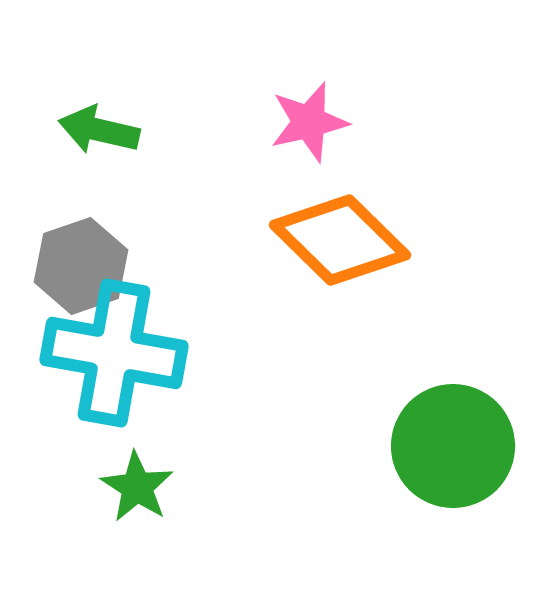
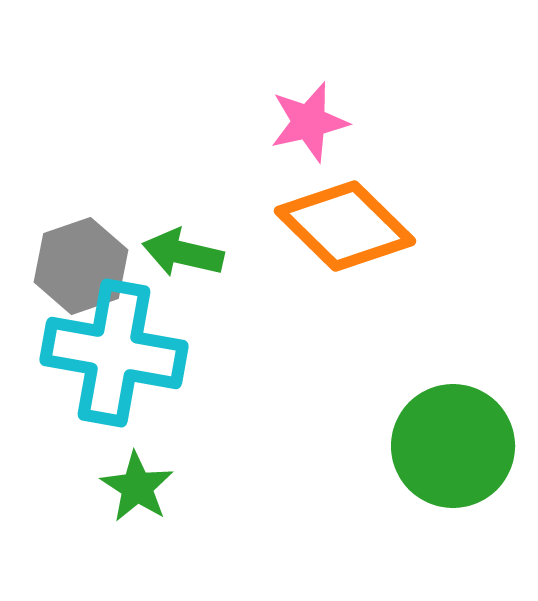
green arrow: moved 84 px right, 123 px down
orange diamond: moved 5 px right, 14 px up
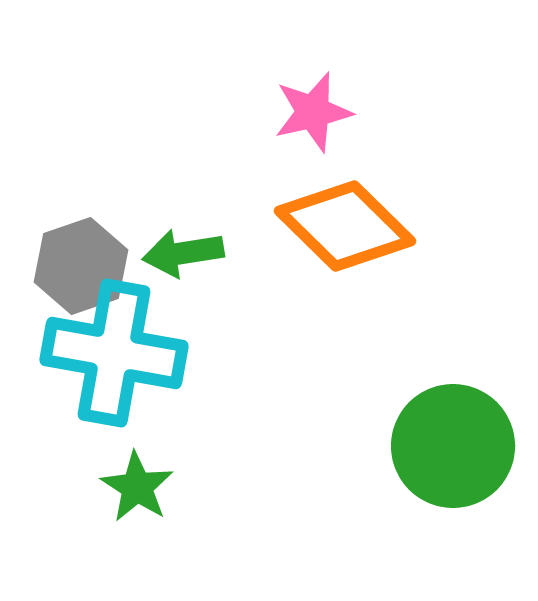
pink star: moved 4 px right, 10 px up
green arrow: rotated 22 degrees counterclockwise
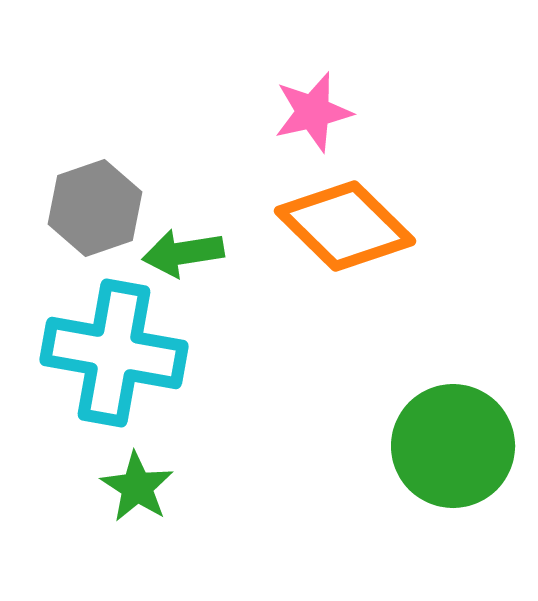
gray hexagon: moved 14 px right, 58 px up
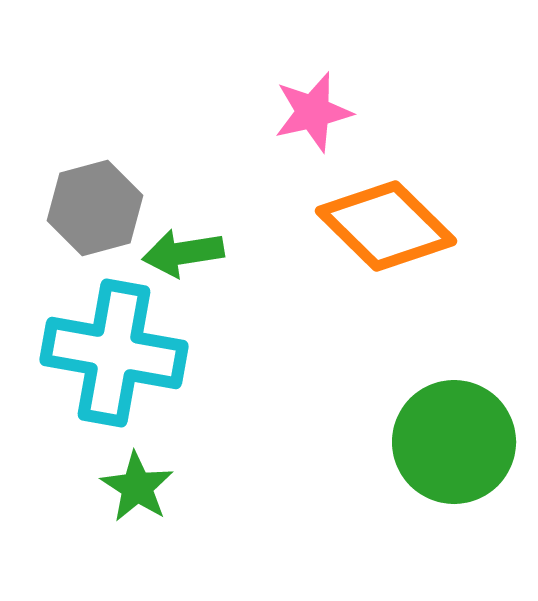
gray hexagon: rotated 4 degrees clockwise
orange diamond: moved 41 px right
green circle: moved 1 px right, 4 px up
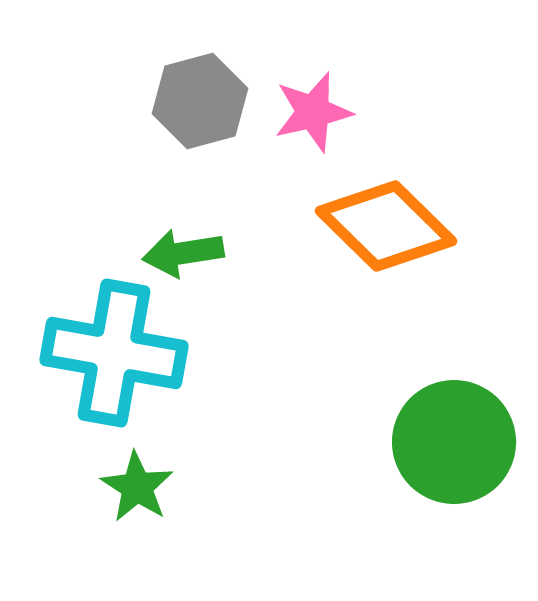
gray hexagon: moved 105 px right, 107 px up
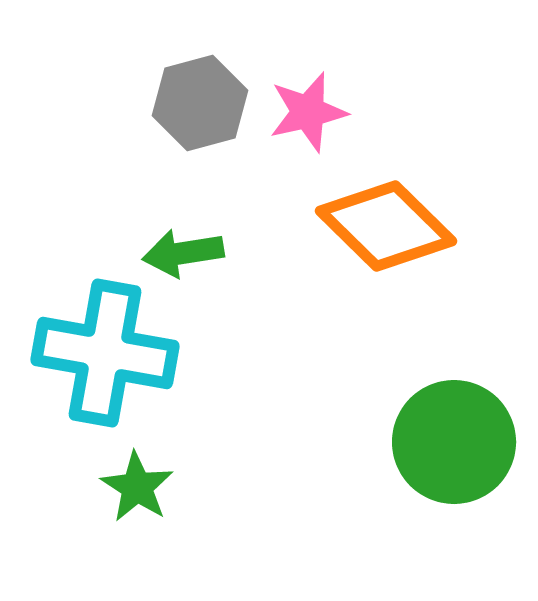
gray hexagon: moved 2 px down
pink star: moved 5 px left
cyan cross: moved 9 px left
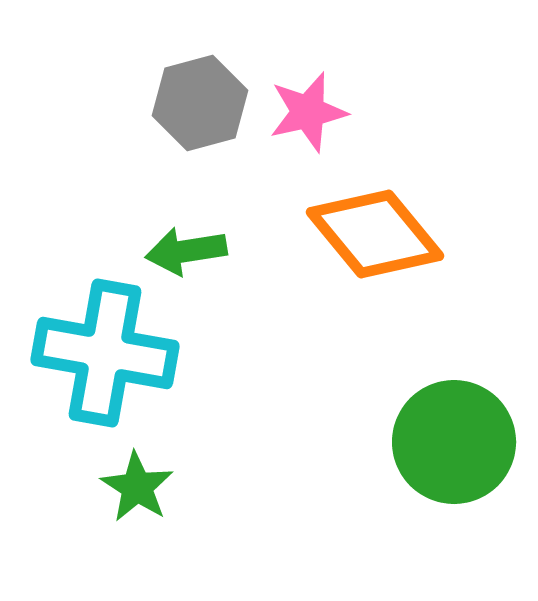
orange diamond: moved 11 px left, 8 px down; rotated 6 degrees clockwise
green arrow: moved 3 px right, 2 px up
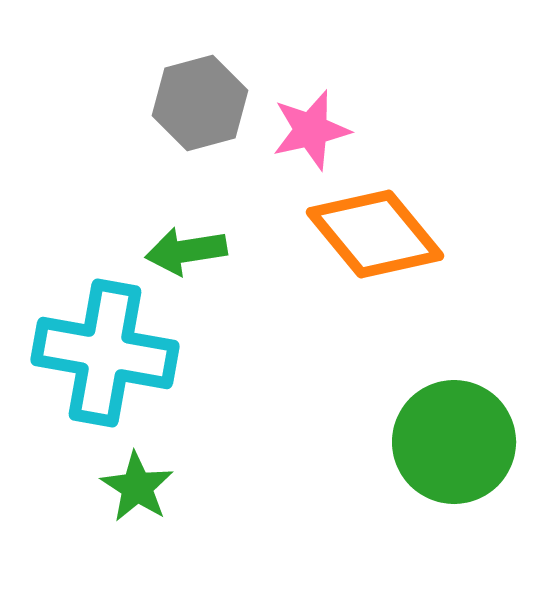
pink star: moved 3 px right, 18 px down
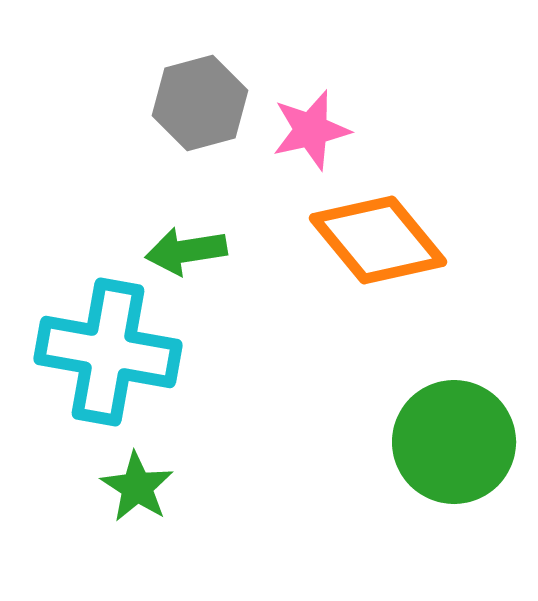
orange diamond: moved 3 px right, 6 px down
cyan cross: moved 3 px right, 1 px up
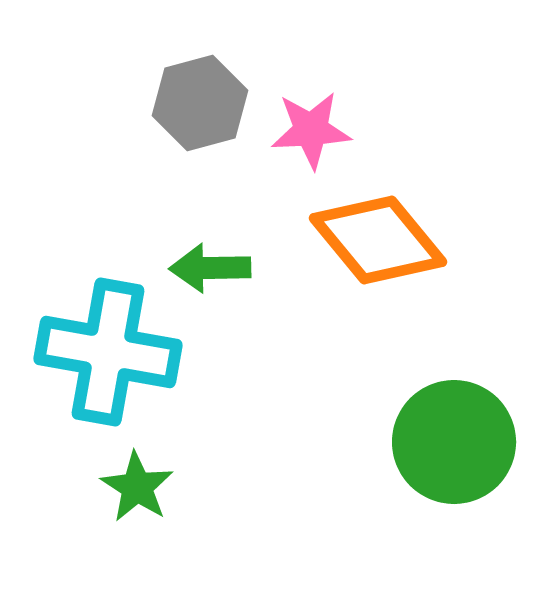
pink star: rotated 10 degrees clockwise
green arrow: moved 24 px right, 17 px down; rotated 8 degrees clockwise
